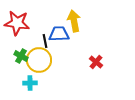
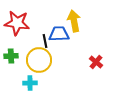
green cross: moved 10 px left; rotated 32 degrees counterclockwise
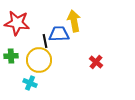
cyan cross: rotated 24 degrees clockwise
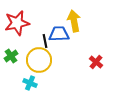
red star: rotated 20 degrees counterclockwise
green cross: rotated 32 degrees counterclockwise
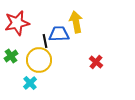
yellow arrow: moved 2 px right, 1 px down
cyan cross: rotated 24 degrees clockwise
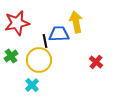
cyan cross: moved 2 px right, 2 px down
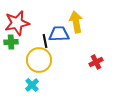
green cross: moved 14 px up; rotated 32 degrees clockwise
red cross: rotated 24 degrees clockwise
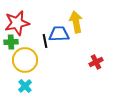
yellow circle: moved 14 px left
cyan cross: moved 7 px left, 1 px down
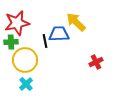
yellow arrow: rotated 35 degrees counterclockwise
cyan cross: moved 1 px right, 2 px up
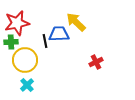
cyan cross: moved 1 px right, 1 px down
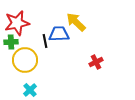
cyan cross: moved 3 px right, 5 px down
